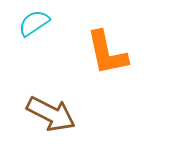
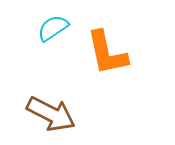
cyan semicircle: moved 19 px right, 5 px down
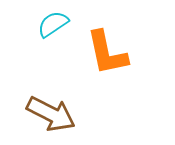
cyan semicircle: moved 4 px up
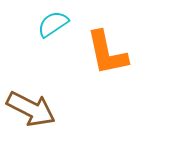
brown arrow: moved 20 px left, 5 px up
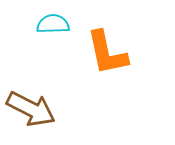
cyan semicircle: rotated 32 degrees clockwise
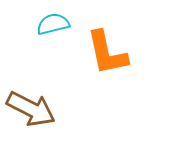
cyan semicircle: rotated 12 degrees counterclockwise
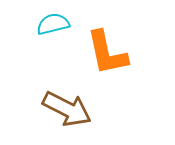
brown arrow: moved 36 px right
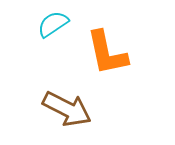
cyan semicircle: rotated 20 degrees counterclockwise
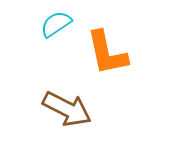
cyan semicircle: moved 3 px right
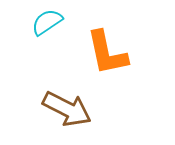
cyan semicircle: moved 9 px left, 2 px up
